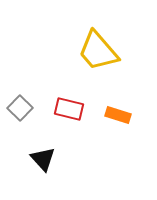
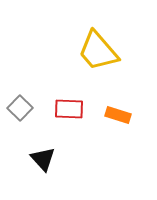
red rectangle: rotated 12 degrees counterclockwise
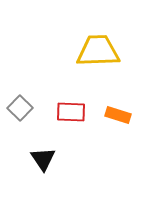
yellow trapezoid: rotated 129 degrees clockwise
red rectangle: moved 2 px right, 3 px down
black triangle: rotated 8 degrees clockwise
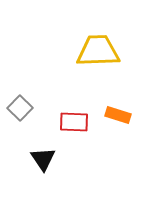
red rectangle: moved 3 px right, 10 px down
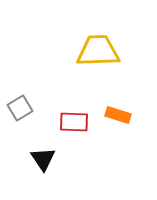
gray square: rotated 15 degrees clockwise
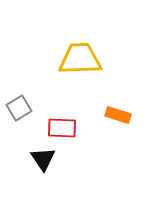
yellow trapezoid: moved 18 px left, 8 px down
gray square: moved 1 px left
red rectangle: moved 12 px left, 6 px down
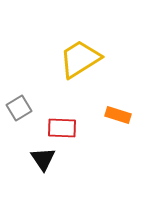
yellow trapezoid: rotated 30 degrees counterclockwise
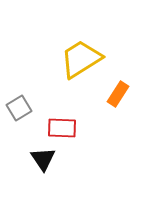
yellow trapezoid: moved 1 px right
orange rectangle: moved 21 px up; rotated 75 degrees counterclockwise
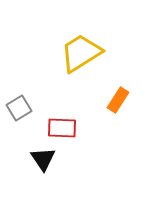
yellow trapezoid: moved 6 px up
orange rectangle: moved 6 px down
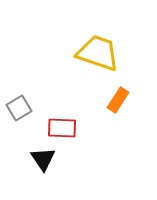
yellow trapezoid: moved 17 px right; rotated 51 degrees clockwise
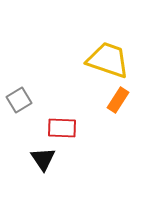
yellow trapezoid: moved 10 px right, 7 px down
gray square: moved 8 px up
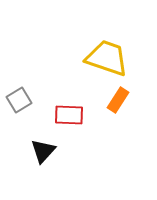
yellow trapezoid: moved 1 px left, 2 px up
red rectangle: moved 7 px right, 13 px up
black triangle: moved 8 px up; rotated 16 degrees clockwise
